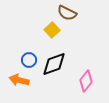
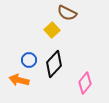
black diamond: rotated 28 degrees counterclockwise
pink diamond: moved 1 px left, 2 px down
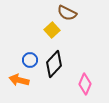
blue circle: moved 1 px right
pink diamond: moved 1 px down; rotated 15 degrees counterclockwise
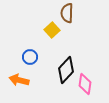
brown semicircle: rotated 66 degrees clockwise
blue circle: moved 3 px up
black diamond: moved 12 px right, 6 px down
pink diamond: rotated 15 degrees counterclockwise
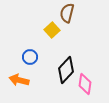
brown semicircle: rotated 12 degrees clockwise
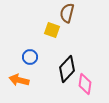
yellow square: rotated 28 degrees counterclockwise
black diamond: moved 1 px right, 1 px up
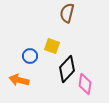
yellow square: moved 16 px down
blue circle: moved 1 px up
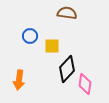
brown semicircle: rotated 84 degrees clockwise
yellow square: rotated 21 degrees counterclockwise
blue circle: moved 20 px up
orange arrow: rotated 96 degrees counterclockwise
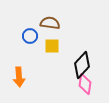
brown semicircle: moved 17 px left, 10 px down
black diamond: moved 15 px right, 4 px up
orange arrow: moved 3 px up; rotated 12 degrees counterclockwise
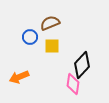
brown semicircle: rotated 30 degrees counterclockwise
blue circle: moved 1 px down
orange arrow: rotated 72 degrees clockwise
pink diamond: moved 12 px left
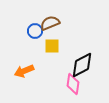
blue circle: moved 5 px right, 6 px up
black diamond: rotated 20 degrees clockwise
orange arrow: moved 5 px right, 6 px up
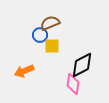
blue circle: moved 5 px right, 4 px down
